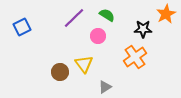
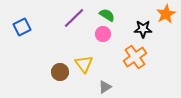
pink circle: moved 5 px right, 2 px up
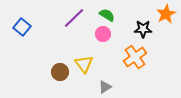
blue square: rotated 24 degrees counterclockwise
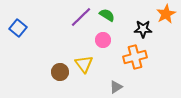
purple line: moved 7 px right, 1 px up
blue square: moved 4 px left, 1 px down
pink circle: moved 6 px down
orange cross: rotated 20 degrees clockwise
gray triangle: moved 11 px right
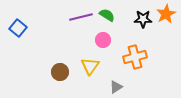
purple line: rotated 30 degrees clockwise
black star: moved 10 px up
yellow triangle: moved 6 px right, 2 px down; rotated 12 degrees clockwise
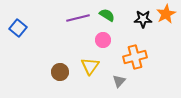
purple line: moved 3 px left, 1 px down
gray triangle: moved 3 px right, 6 px up; rotated 16 degrees counterclockwise
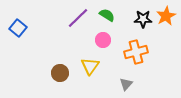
orange star: moved 2 px down
purple line: rotated 30 degrees counterclockwise
orange cross: moved 1 px right, 5 px up
brown circle: moved 1 px down
gray triangle: moved 7 px right, 3 px down
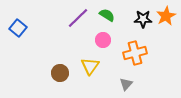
orange cross: moved 1 px left, 1 px down
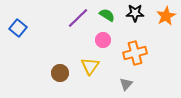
black star: moved 8 px left, 6 px up
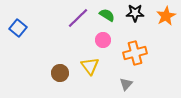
yellow triangle: rotated 12 degrees counterclockwise
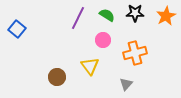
purple line: rotated 20 degrees counterclockwise
blue square: moved 1 px left, 1 px down
brown circle: moved 3 px left, 4 px down
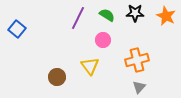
orange star: rotated 18 degrees counterclockwise
orange cross: moved 2 px right, 7 px down
gray triangle: moved 13 px right, 3 px down
